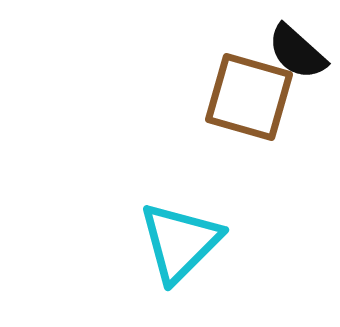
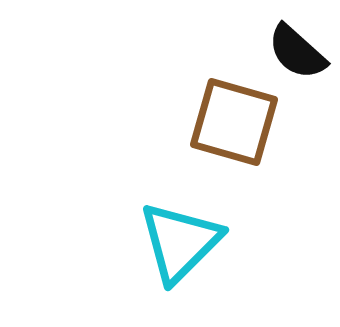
brown square: moved 15 px left, 25 px down
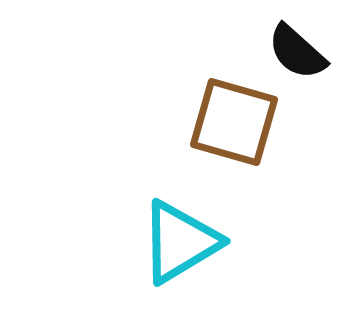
cyan triangle: rotated 14 degrees clockwise
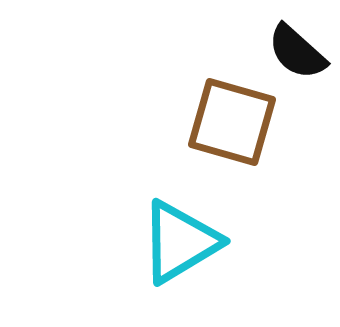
brown square: moved 2 px left
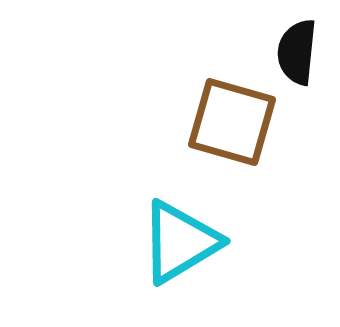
black semicircle: rotated 54 degrees clockwise
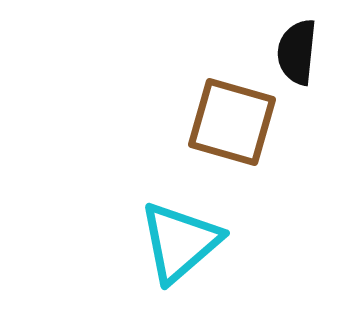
cyan triangle: rotated 10 degrees counterclockwise
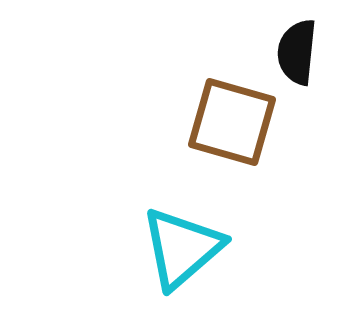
cyan triangle: moved 2 px right, 6 px down
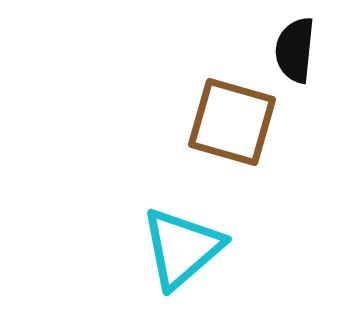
black semicircle: moved 2 px left, 2 px up
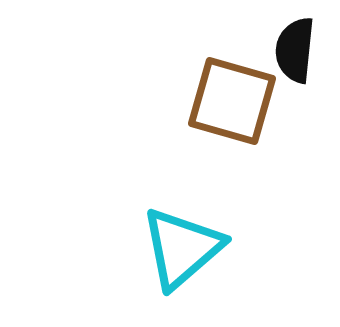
brown square: moved 21 px up
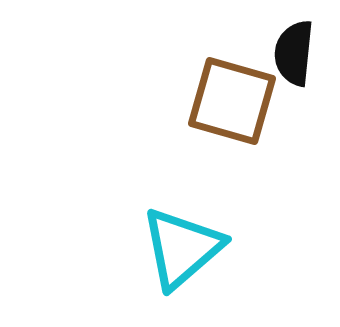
black semicircle: moved 1 px left, 3 px down
